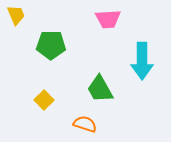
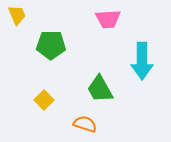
yellow trapezoid: moved 1 px right
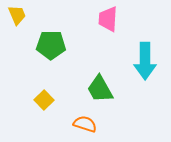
pink trapezoid: rotated 96 degrees clockwise
cyan arrow: moved 3 px right
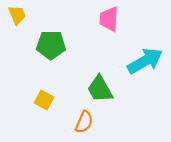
pink trapezoid: moved 1 px right
cyan arrow: rotated 120 degrees counterclockwise
yellow square: rotated 18 degrees counterclockwise
orange semicircle: moved 1 px left, 2 px up; rotated 95 degrees clockwise
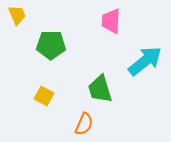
pink trapezoid: moved 2 px right, 2 px down
cyan arrow: rotated 9 degrees counterclockwise
green trapezoid: rotated 12 degrees clockwise
yellow square: moved 4 px up
orange semicircle: moved 2 px down
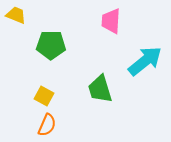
yellow trapezoid: moved 1 px left; rotated 45 degrees counterclockwise
orange semicircle: moved 37 px left, 1 px down
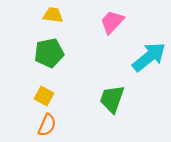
yellow trapezoid: moved 37 px right; rotated 15 degrees counterclockwise
pink trapezoid: moved 1 px right, 1 px down; rotated 40 degrees clockwise
green pentagon: moved 2 px left, 8 px down; rotated 12 degrees counterclockwise
cyan arrow: moved 4 px right, 4 px up
green trapezoid: moved 12 px right, 10 px down; rotated 36 degrees clockwise
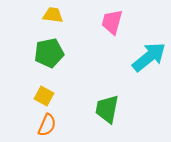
pink trapezoid: rotated 28 degrees counterclockwise
green trapezoid: moved 5 px left, 10 px down; rotated 8 degrees counterclockwise
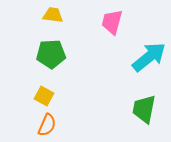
green pentagon: moved 2 px right, 1 px down; rotated 8 degrees clockwise
green trapezoid: moved 37 px right
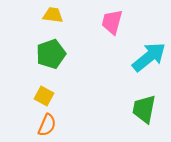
green pentagon: rotated 16 degrees counterclockwise
